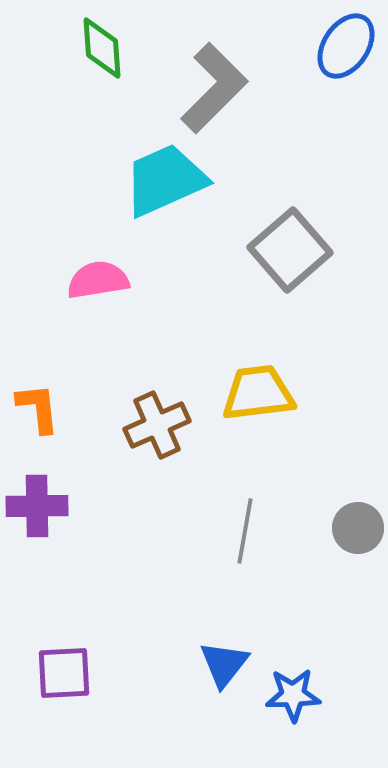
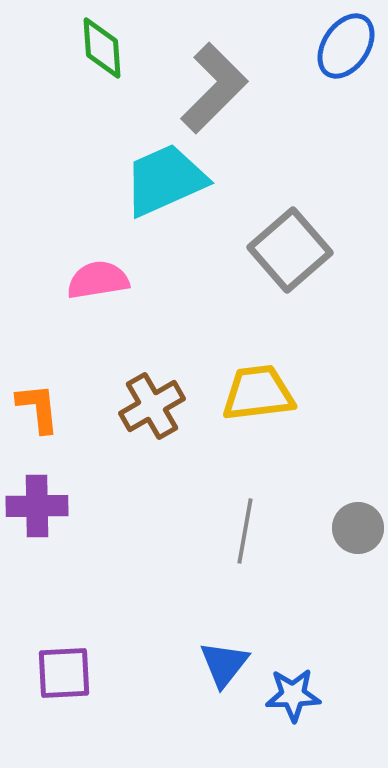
brown cross: moved 5 px left, 19 px up; rotated 6 degrees counterclockwise
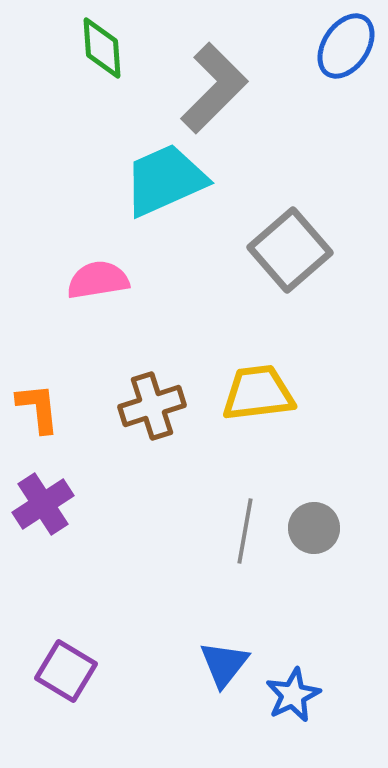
brown cross: rotated 12 degrees clockwise
purple cross: moved 6 px right, 2 px up; rotated 32 degrees counterclockwise
gray circle: moved 44 px left
purple square: moved 2 px right, 2 px up; rotated 34 degrees clockwise
blue star: rotated 24 degrees counterclockwise
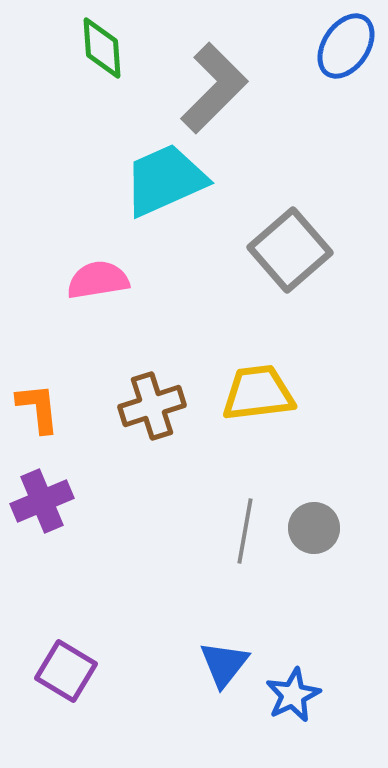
purple cross: moved 1 px left, 3 px up; rotated 10 degrees clockwise
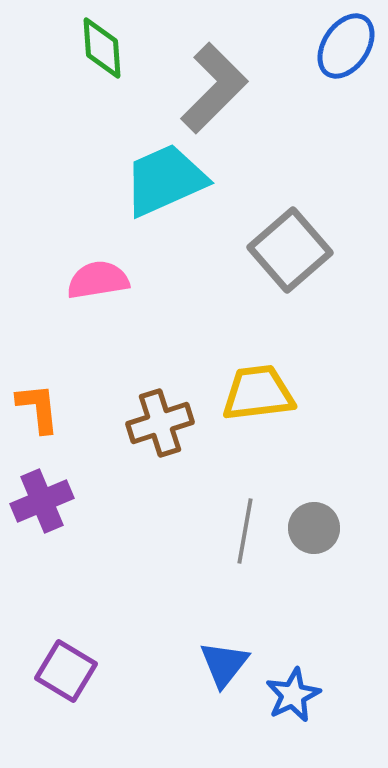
brown cross: moved 8 px right, 17 px down
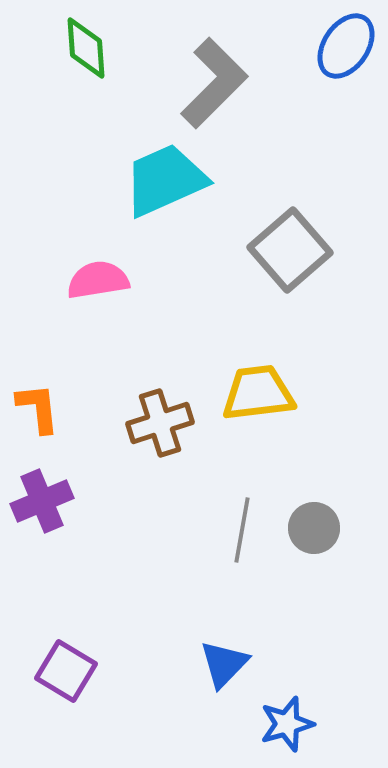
green diamond: moved 16 px left
gray L-shape: moved 5 px up
gray line: moved 3 px left, 1 px up
blue triangle: rotated 6 degrees clockwise
blue star: moved 6 px left, 29 px down; rotated 10 degrees clockwise
